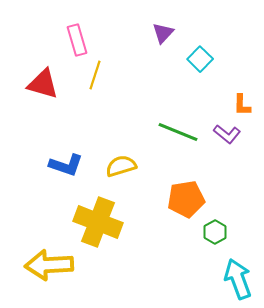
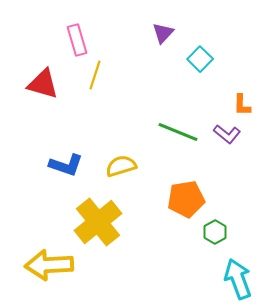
yellow cross: rotated 30 degrees clockwise
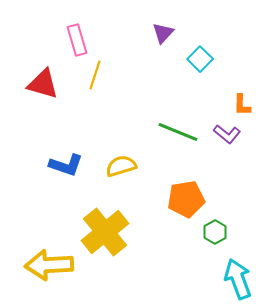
yellow cross: moved 7 px right, 10 px down
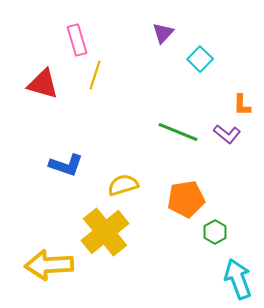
yellow semicircle: moved 2 px right, 19 px down
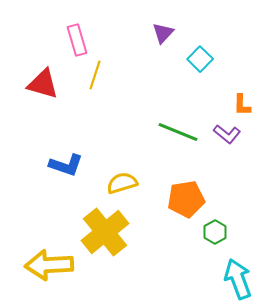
yellow semicircle: moved 1 px left, 2 px up
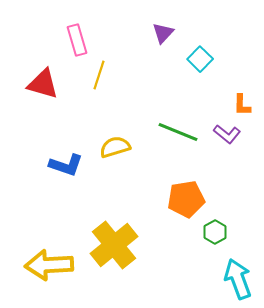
yellow line: moved 4 px right
yellow semicircle: moved 7 px left, 36 px up
yellow cross: moved 9 px right, 13 px down
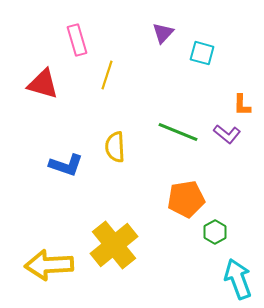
cyan square: moved 2 px right, 6 px up; rotated 30 degrees counterclockwise
yellow line: moved 8 px right
yellow semicircle: rotated 76 degrees counterclockwise
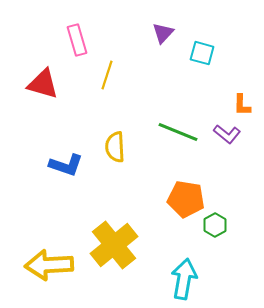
orange pentagon: rotated 18 degrees clockwise
green hexagon: moved 7 px up
cyan arrow: moved 54 px left; rotated 30 degrees clockwise
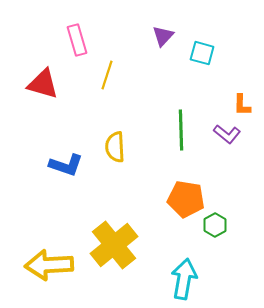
purple triangle: moved 3 px down
green line: moved 3 px right, 2 px up; rotated 66 degrees clockwise
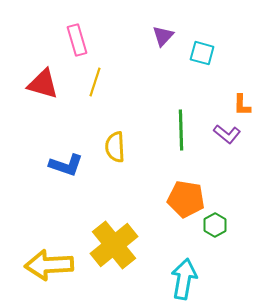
yellow line: moved 12 px left, 7 px down
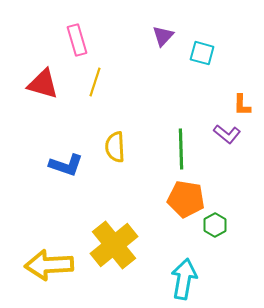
green line: moved 19 px down
